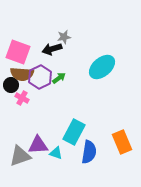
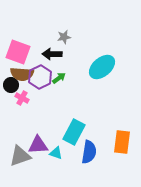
black arrow: moved 5 px down; rotated 18 degrees clockwise
orange rectangle: rotated 30 degrees clockwise
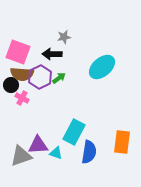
gray triangle: moved 1 px right
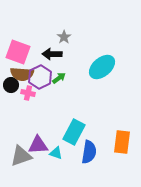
gray star: rotated 24 degrees counterclockwise
pink cross: moved 6 px right, 5 px up; rotated 16 degrees counterclockwise
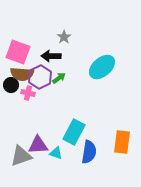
black arrow: moved 1 px left, 2 px down
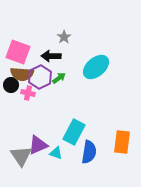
cyan ellipse: moved 6 px left
purple triangle: rotated 20 degrees counterclockwise
gray triangle: rotated 45 degrees counterclockwise
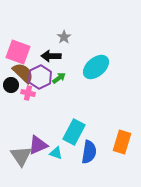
brown semicircle: moved 1 px right, 1 px up; rotated 140 degrees counterclockwise
orange rectangle: rotated 10 degrees clockwise
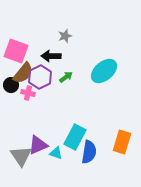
gray star: moved 1 px right, 1 px up; rotated 16 degrees clockwise
pink square: moved 2 px left, 1 px up
cyan ellipse: moved 8 px right, 4 px down
brown semicircle: rotated 85 degrees clockwise
green arrow: moved 7 px right, 1 px up
cyan rectangle: moved 1 px right, 5 px down
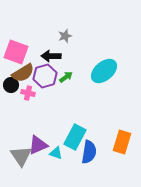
pink square: moved 1 px down
brown semicircle: rotated 20 degrees clockwise
purple hexagon: moved 5 px right, 1 px up; rotated 10 degrees clockwise
